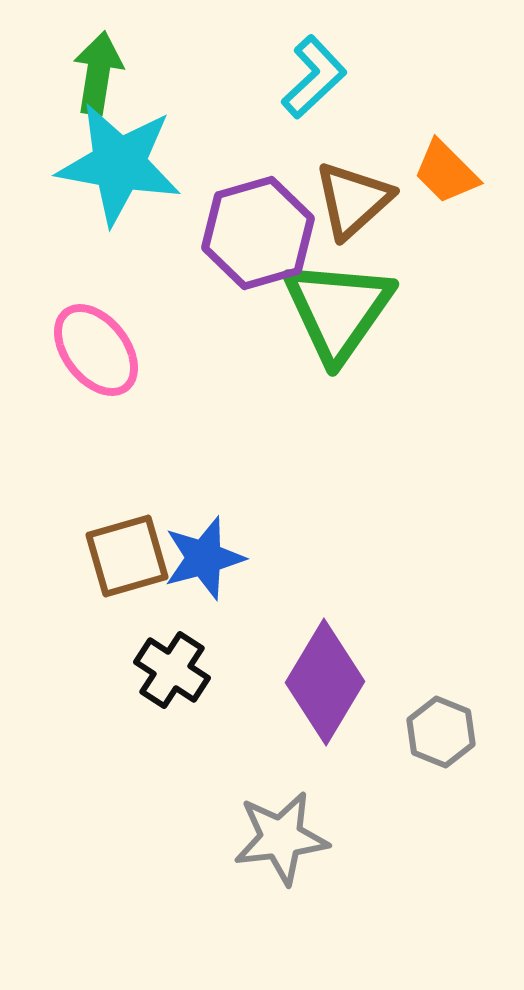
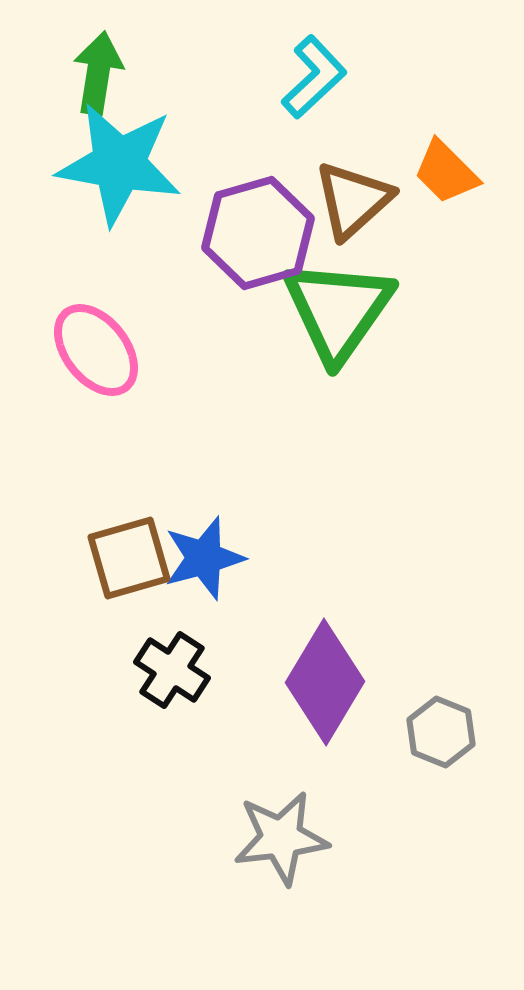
brown square: moved 2 px right, 2 px down
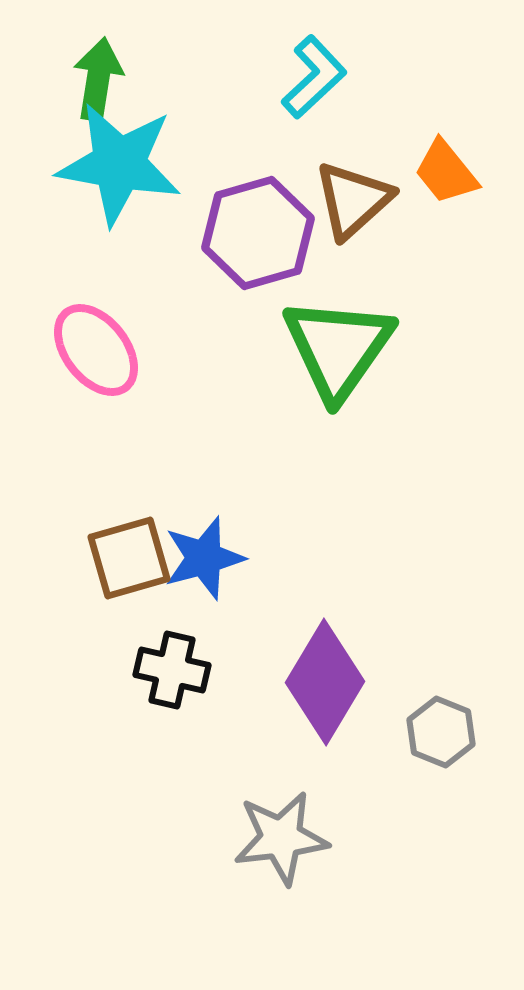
green arrow: moved 6 px down
orange trapezoid: rotated 6 degrees clockwise
green triangle: moved 38 px down
black cross: rotated 20 degrees counterclockwise
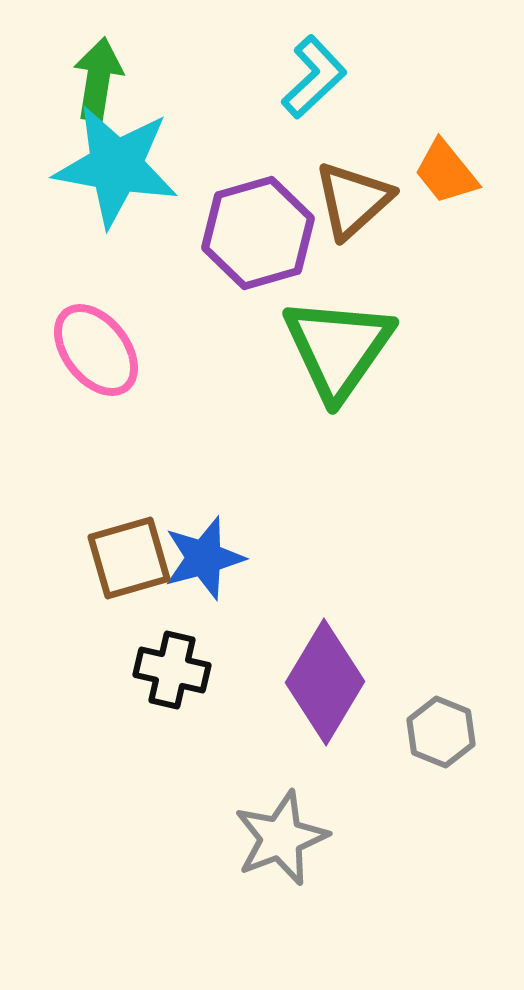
cyan star: moved 3 px left, 2 px down
gray star: rotated 14 degrees counterclockwise
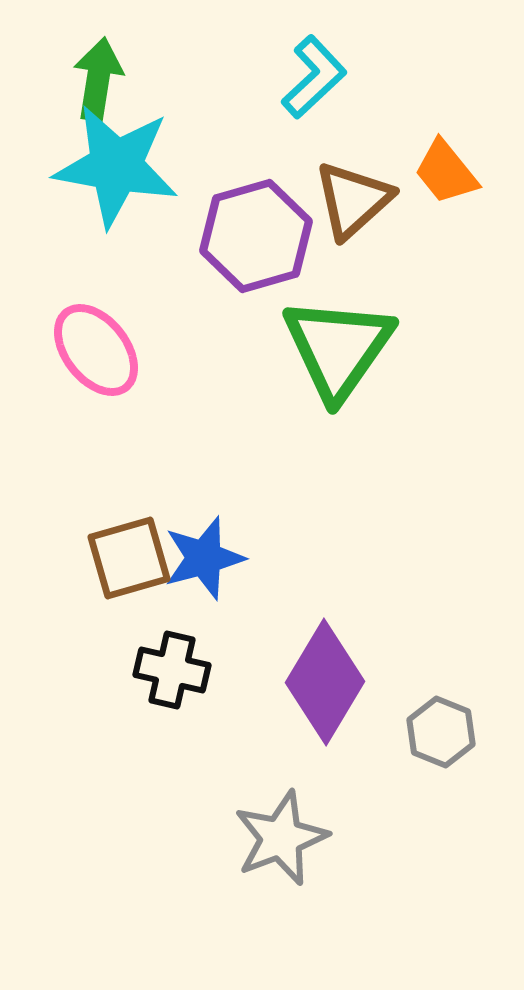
purple hexagon: moved 2 px left, 3 px down
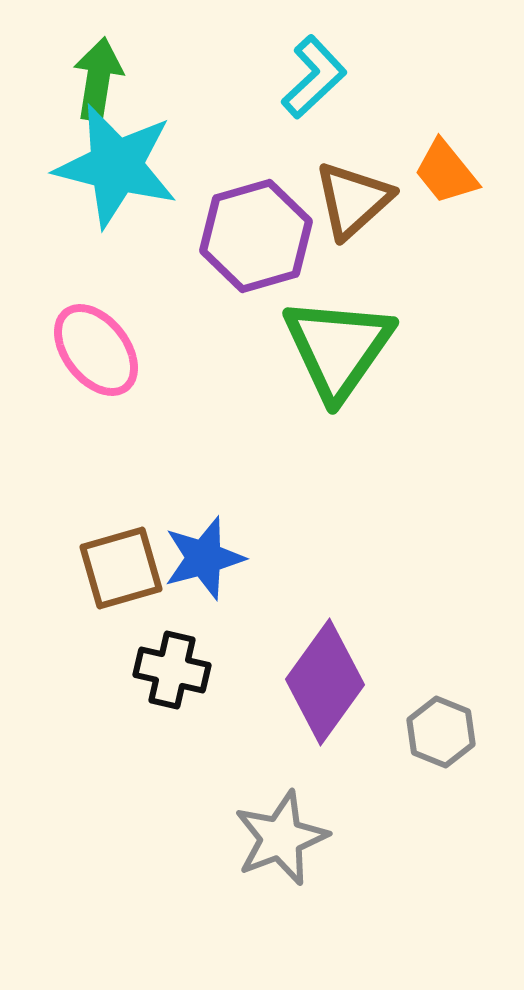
cyan star: rotated 4 degrees clockwise
brown square: moved 8 px left, 10 px down
purple diamond: rotated 5 degrees clockwise
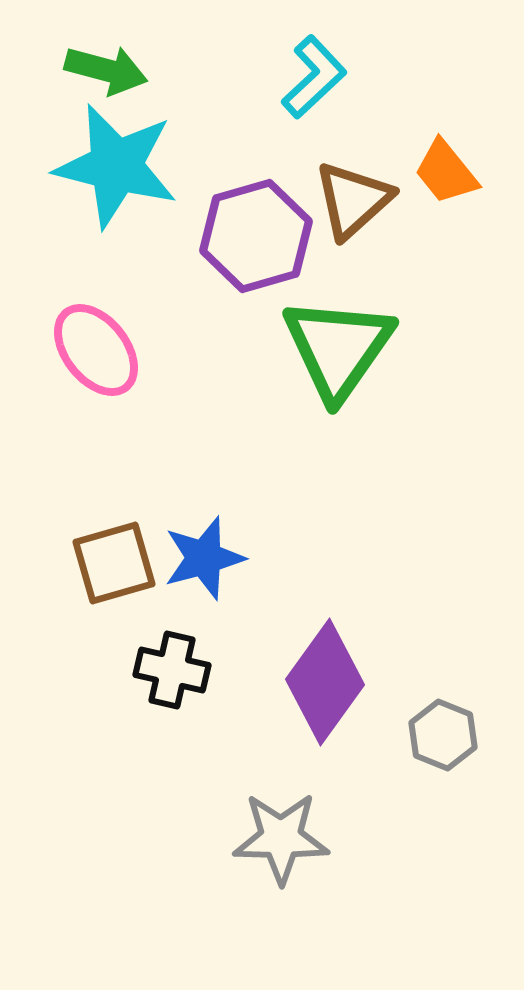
green arrow: moved 8 px right, 9 px up; rotated 96 degrees clockwise
brown square: moved 7 px left, 5 px up
gray hexagon: moved 2 px right, 3 px down
gray star: rotated 22 degrees clockwise
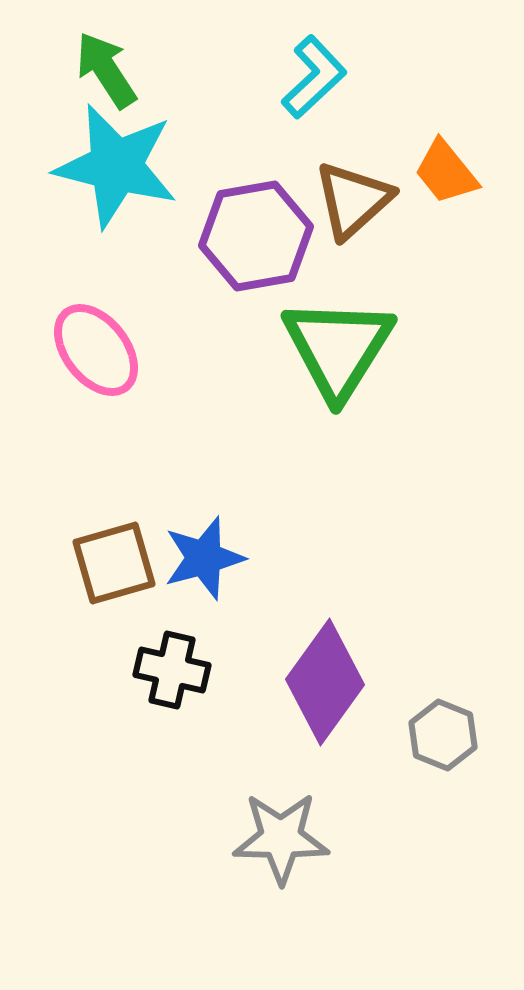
green arrow: rotated 138 degrees counterclockwise
purple hexagon: rotated 6 degrees clockwise
green triangle: rotated 3 degrees counterclockwise
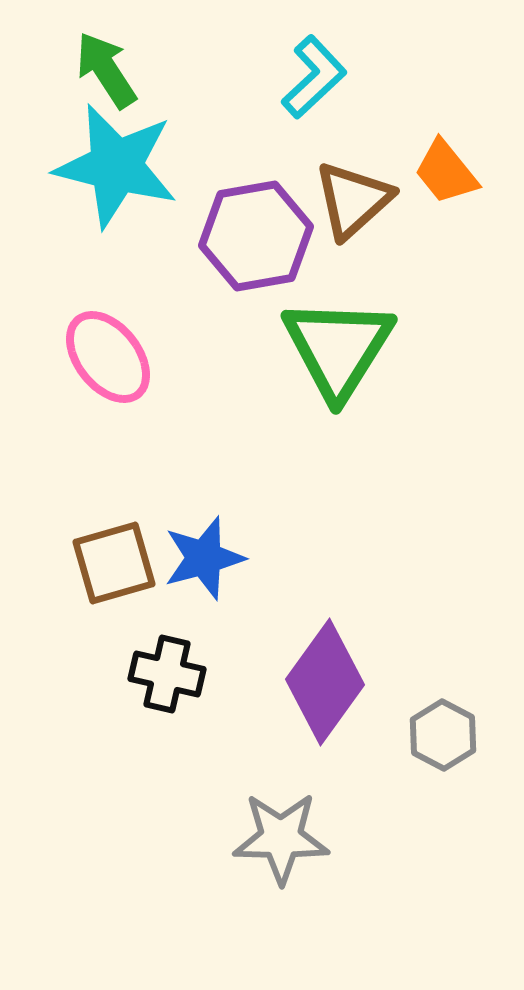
pink ellipse: moved 12 px right, 7 px down
black cross: moved 5 px left, 4 px down
gray hexagon: rotated 6 degrees clockwise
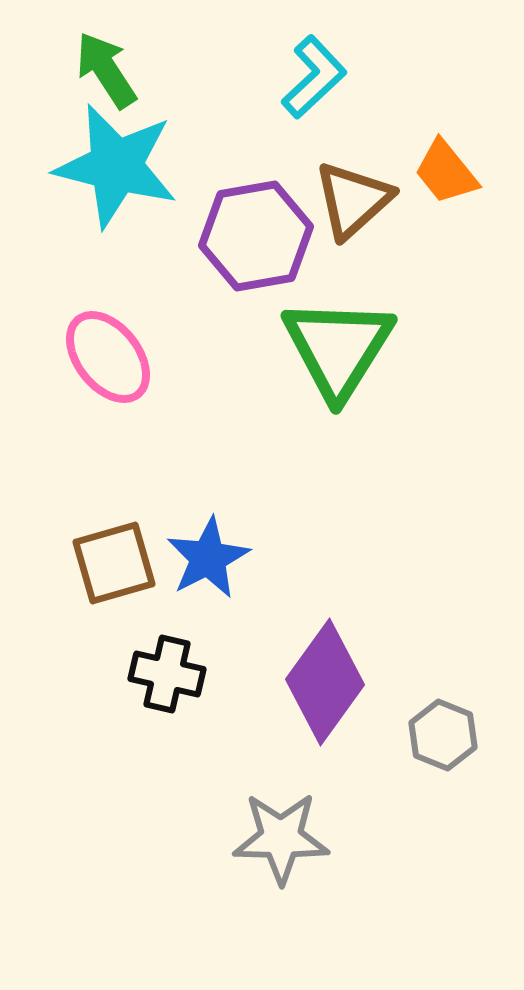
blue star: moved 4 px right; rotated 12 degrees counterclockwise
gray hexagon: rotated 6 degrees counterclockwise
